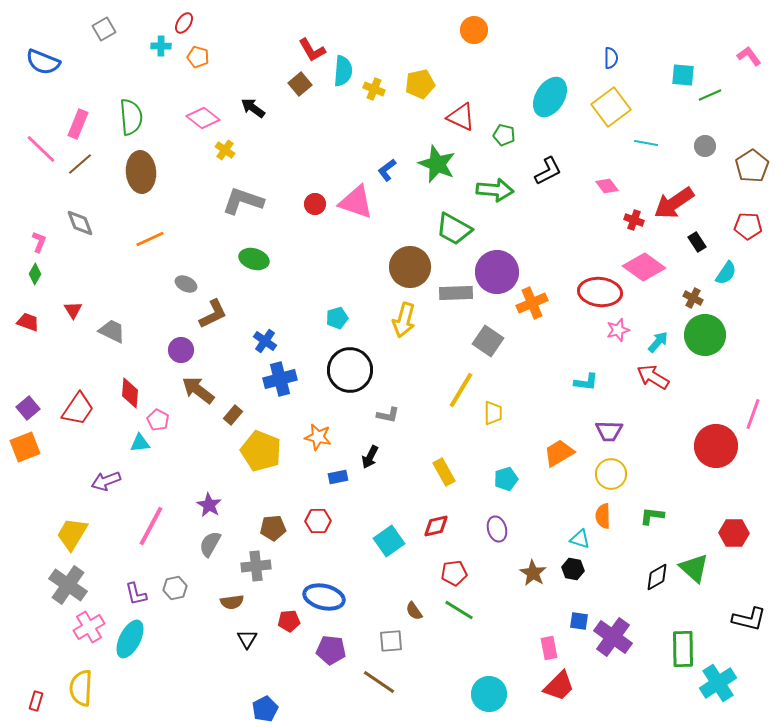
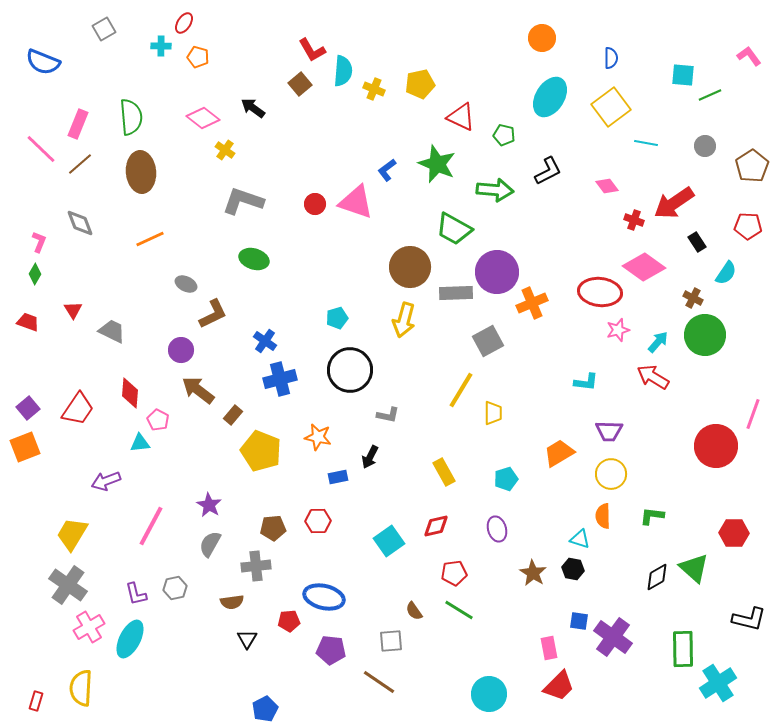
orange circle at (474, 30): moved 68 px right, 8 px down
gray square at (488, 341): rotated 28 degrees clockwise
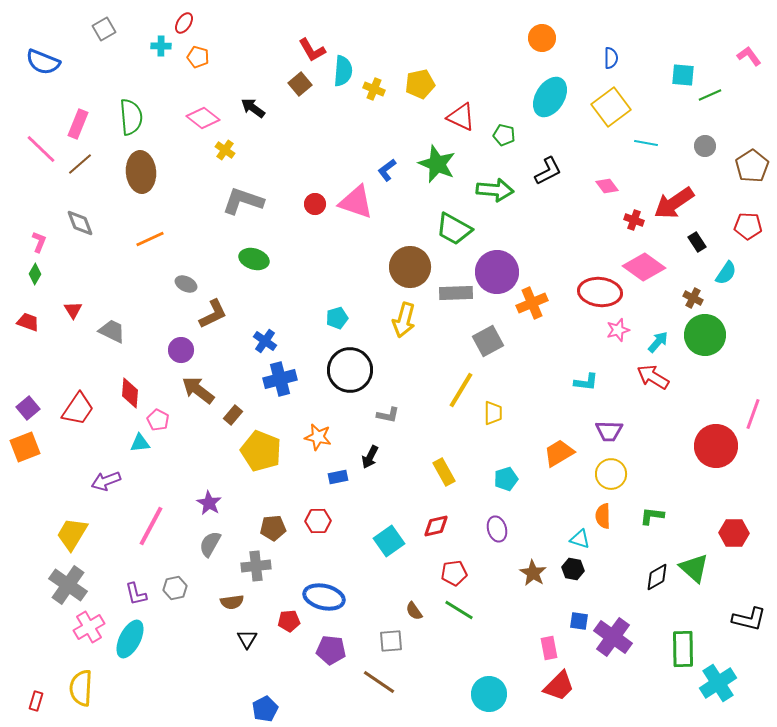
purple star at (209, 505): moved 2 px up
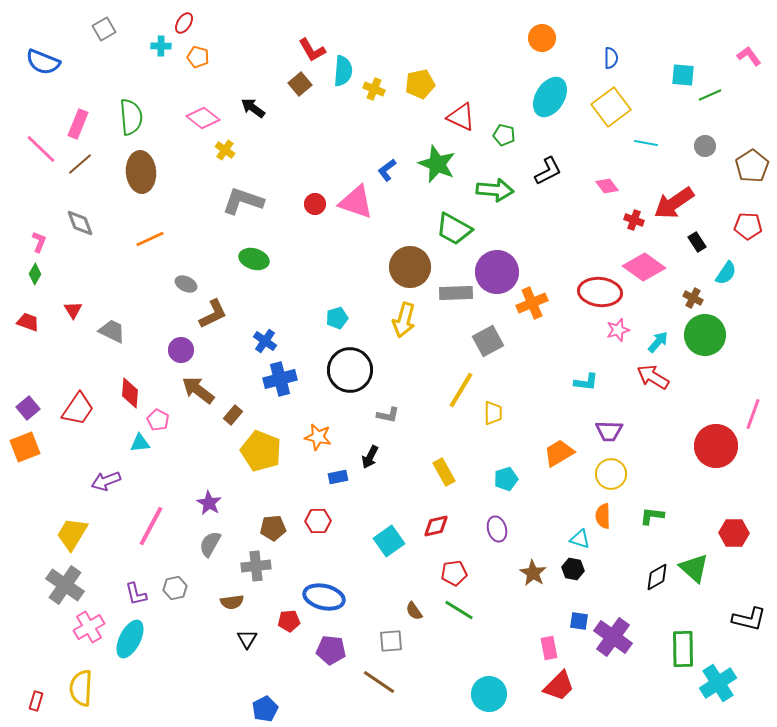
gray cross at (68, 585): moved 3 px left
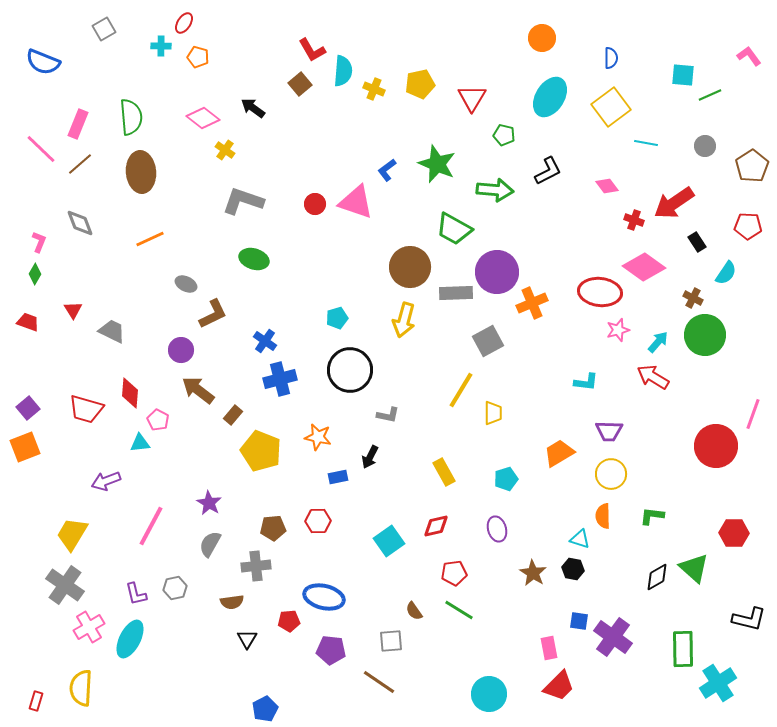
red triangle at (461, 117): moved 11 px right, 19 px up; rotated 36 degrees clockwise
red trapezoid at (78, 409): moved 8 px right; rotated 72 degrees clockwise
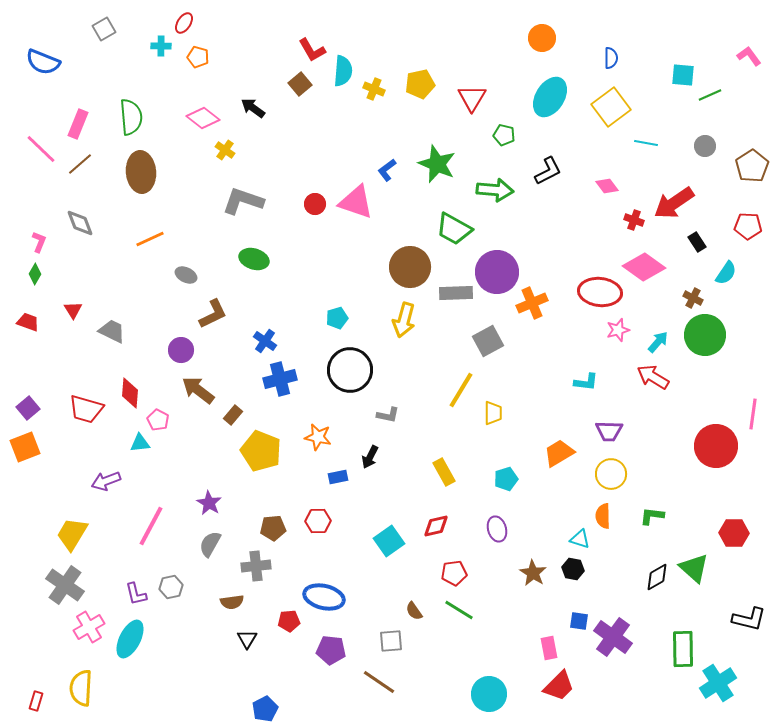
gray ellipse at (186, 284): moved 9 px up
pink line at (753, 414): rotated 12 degrees counterclockwise
gray hexagon at (175, 588): moved 4 px left, 1 px up
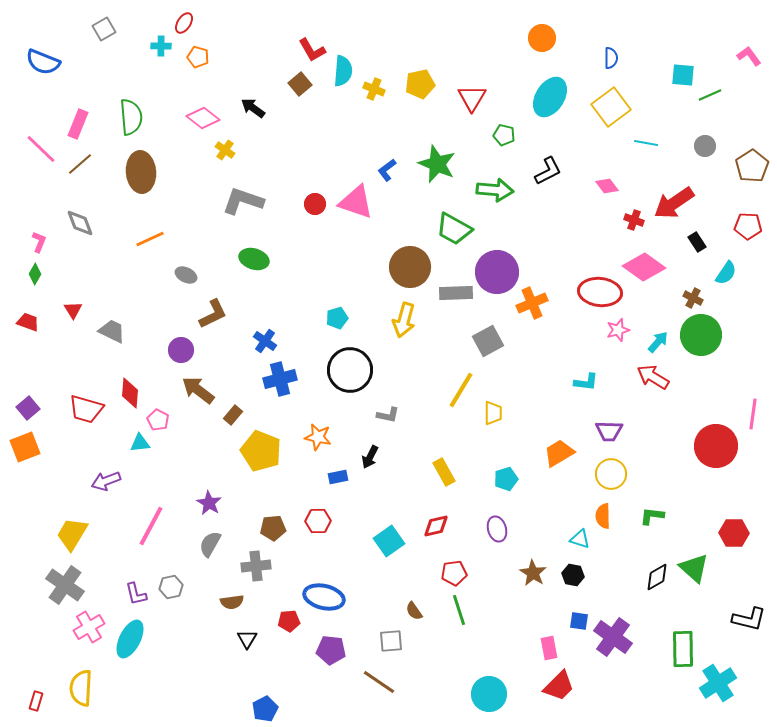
green circle at (705, 335): moved 4 px left
black hexagon at (573, 569): moved 6 px down
green line at (459, 610): rotated 40 degrees clockwise
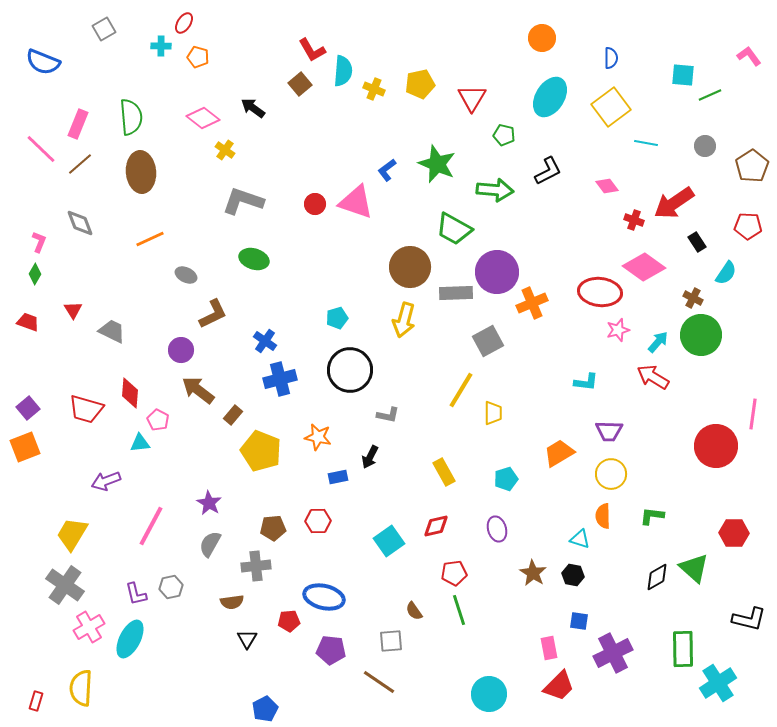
purple cross at (613, 637): moved 16 px down; rotated 27 degrees clockwise
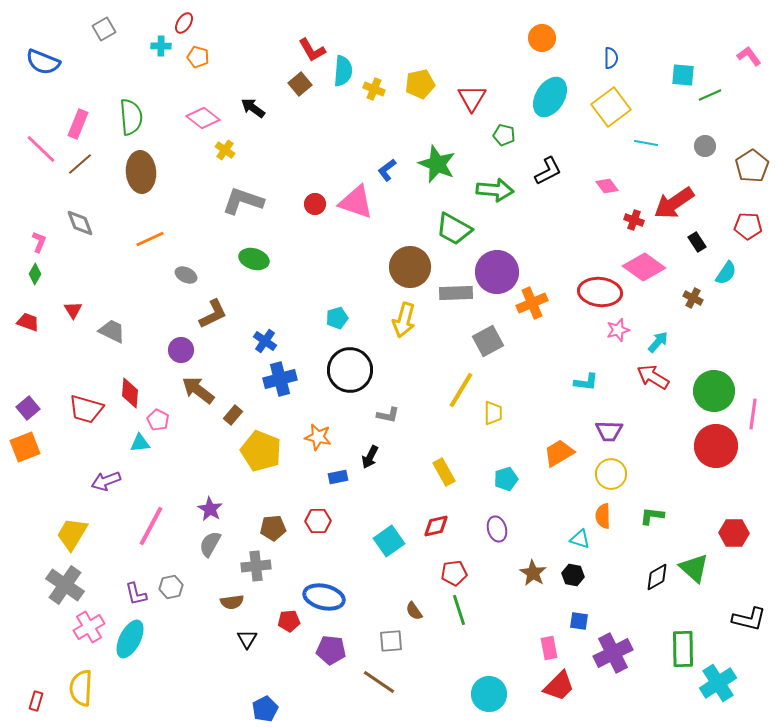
green circle at (701, 335): moved 13 px right, 56 px down
purple star at (209, 503): moved 1 px right, 6 px down
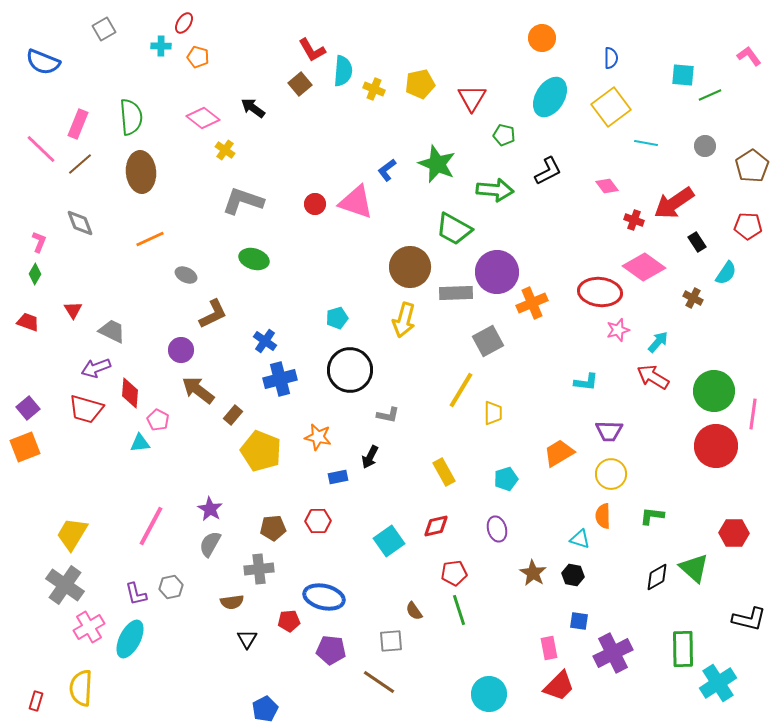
purple arrow at (106, 481): moved 10 px left, 113 px up
gray cross at (256, 566): moved 3 px right, 3 px down
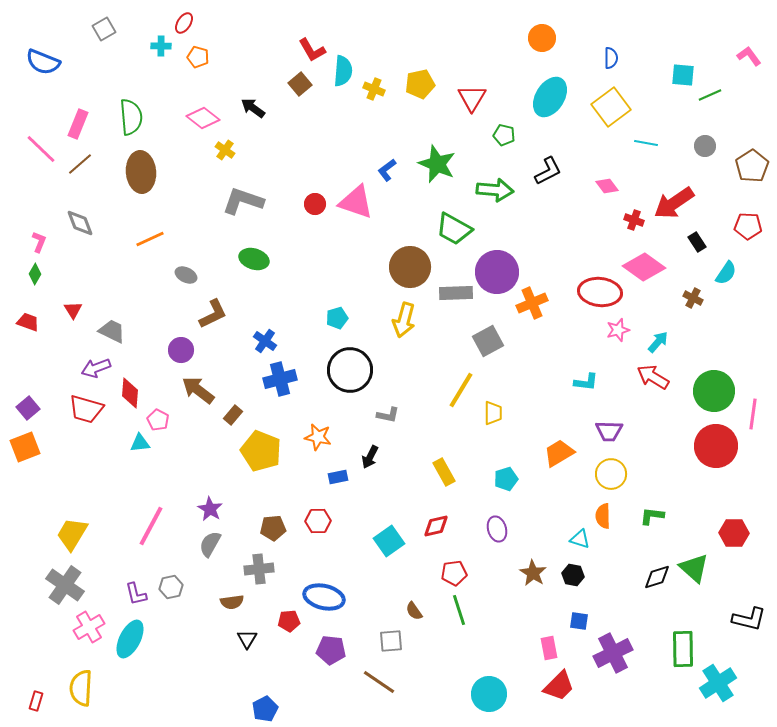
black diamond at (657, 577): rotated 12 degrees clockwise
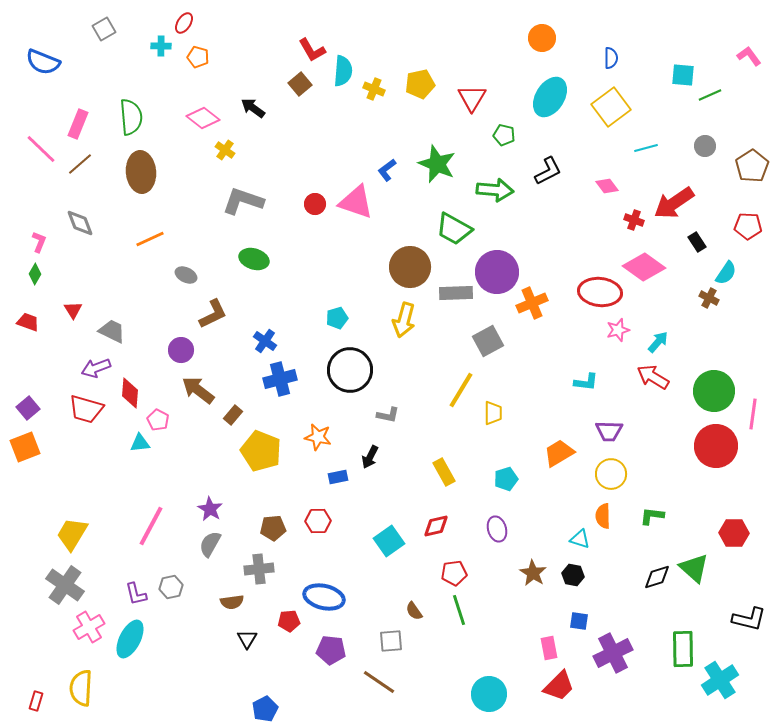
cyan line at (646, 143): moved 5 px down; rotated 25 degrees counterclockwise
brown cross at (693, 298): moved 16 px right
cyan cross at (718, 683): moved 2 px right, 3 px up
